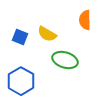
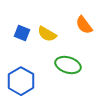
orange semicircle: moved 1 px left, 5 px down; rotated 36 degrees counterclockwise
blue square: moved 2 px right, 4 px up
green ellipse: moved 3 px right, 5 px down
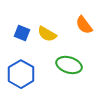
green ellipse: moved 1 px right
blue hexagon: moved 7 px up
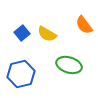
blue square: rotated 28 degrees clockwise
blue hexagon: rotated 16 degrees clockwise
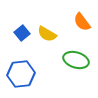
orange semicircle: moved 2 px left, 3 px up
green ellipse: moved 7 px right, 5 px up
blue hexagon: rotated 8 degrees clockwise
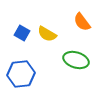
blue square: rotated 21 degrees counterclockwise
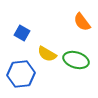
yellow semicircle: moved 20 px down
